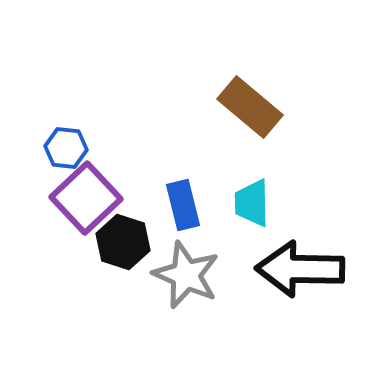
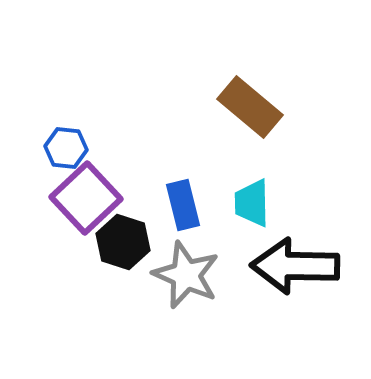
black arrow: moved 5 px left, 3 px up
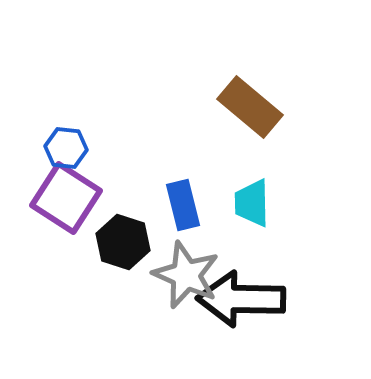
purple square: moved 20 px left; rotated 14 degrees counterclockwise
black arrow: moved 54 px left, 33 px down
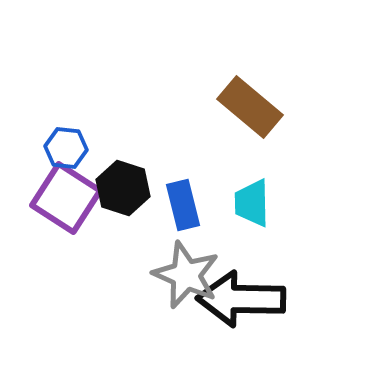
black hexagon: moved 54 px up
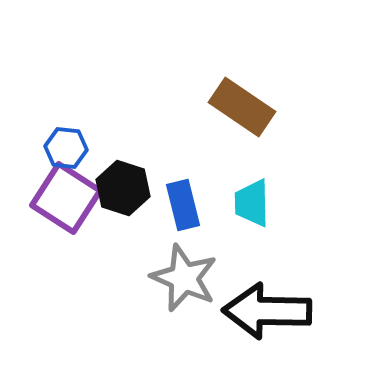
brown rectangle: moved 8 px left; rotated 6 degrees counterclockwise
gray star: moved 2 px left, 3 px down
black arrow: moved 26 px right, 12 px down
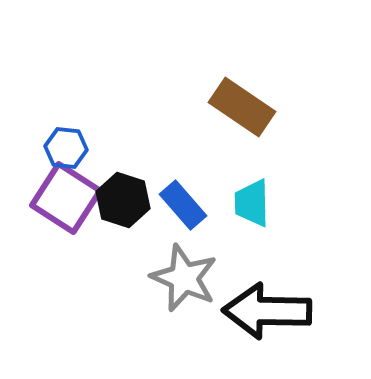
black hexagon: moved 12 px down
blue rectangle: rotated 27 degrees counterclockwise
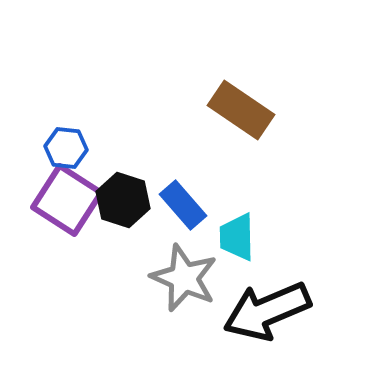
brown rectangle: moved 1 px left, 3 px down
purple square: moved 1 px right, 2 px down
cyan trapezoid: moved 15 px left, 34 px down
black arrow: rotated 24 degrees counterclockwise
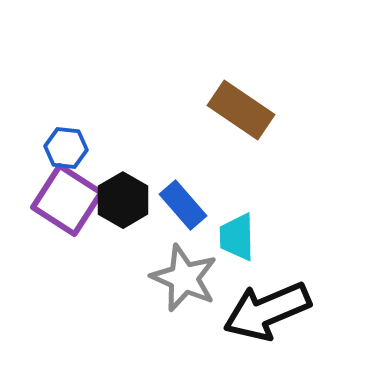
black hexagon: rotated 12 degrees clockwise
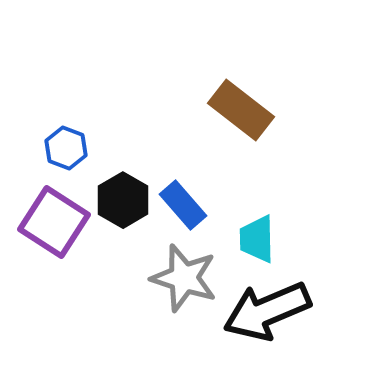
brown rectangle: rotated 4 degrees clockwise
blue hexagon: rotated 15 degrees clockwise
purple square: moved 13 px left, 22 px down
cyan trapezoid: moved 20 px right, 2 px down
gray star: rotated 6 degrees counterclockwise
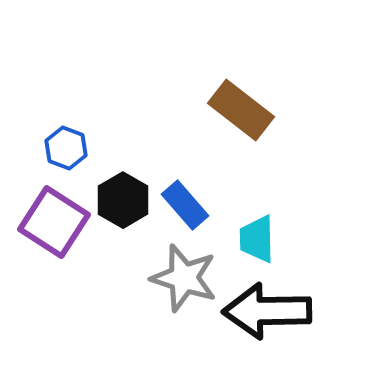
blue rectangle: moved 2 px right
black arrow: rotated 22 degrees clockwise
